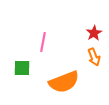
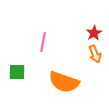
orange arrow: moved 1 px right, 3 px up
green square: moved 5 px left, 4 px down
orange semicircle: rotated 40 degrees clockwise
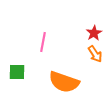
orange arrow: rotated 12 degrees counterclockwise
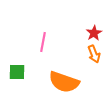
orange arrow: moved 1 px left; rotated 12 degrees clockwise
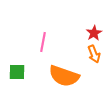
orange semicircle: moved 6 px up
